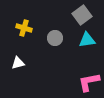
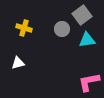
gray circle: moved 7 px right, 9 px up
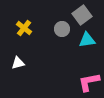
yellow cross: rotated 21 degrees clockwise
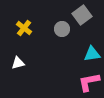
cyan triangle: moved 5 px right, 14 px down
